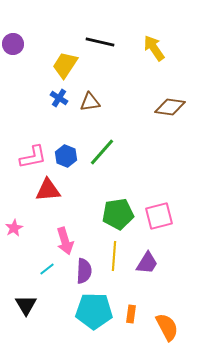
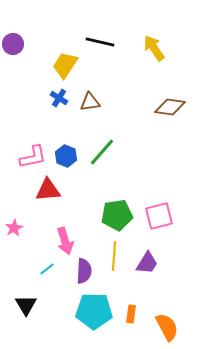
green pentagon: moved 1 px left, 1 px down
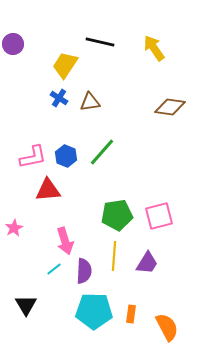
cyan line: moved 7 px right
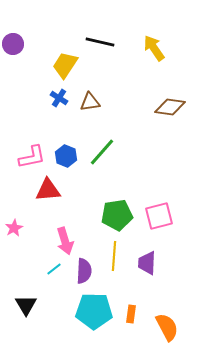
pink L-shape: moved 1 px left
purple trapezoid: rotated 150 degrees clockwise
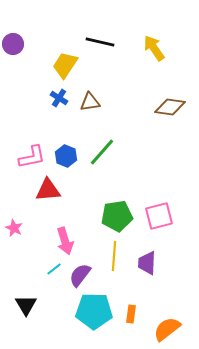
green pentagon: moved 1 px down
pink star: rotated 18 degrees counterclockwise
purple semicircle: moved 4 px left, 4 px down; rotated 145 degrees counterclockwise
orange semicircle: moved 2 px down; rotated 100 degrees counterclockwise
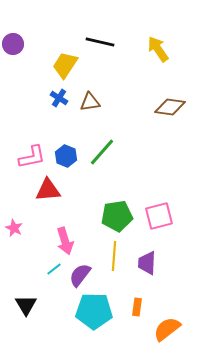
yellow arrow: moved 4 px right, 1 px down
orange rectangle: moved 6 px right, 7 px up
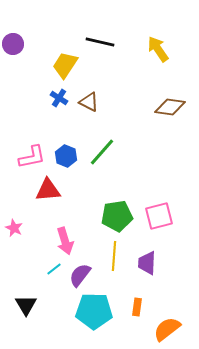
brown triangle: moved 1 px left; rotated 35 degrees clockwise
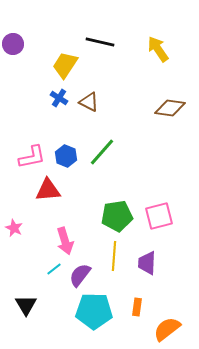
brown diamond: moved 1 px down
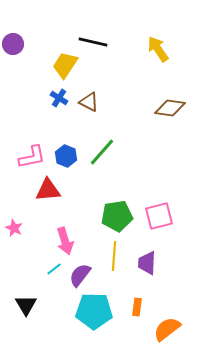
black line: moved 7 px left
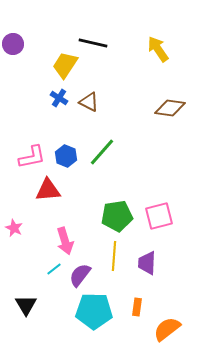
black line: moved 1 px down
